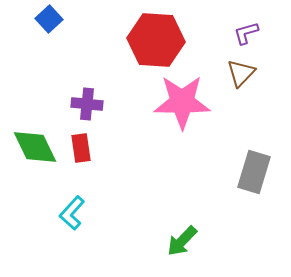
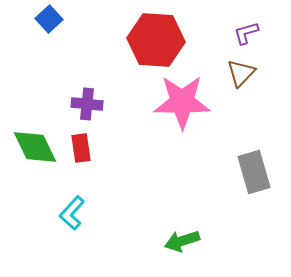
gray rectangle: rotated 33 degrees counterclockwise
green arrow: rotated 28 degrees clockwise
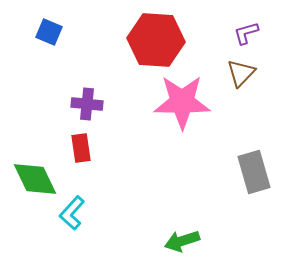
blue square: moved 13 px down; rotated 24 degrees counterclockwise
green diamond: moved 32 px down
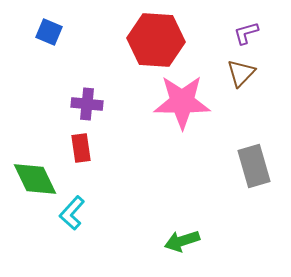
gray rectangle: moved 6 px up
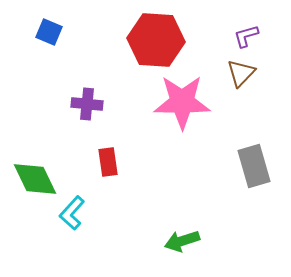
purple L-shape: moved 3 px down
red rectangle: moved 27 px right, 14 px down
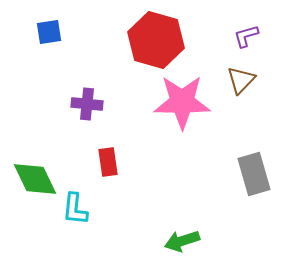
blue square: rotated 32 degrees counterclockwise
red hexagon: rotated 12 degrees clockwise
brown triangle: moved 7 px down
gray rectangle: moved 8 px down
cyan L-shape: moved 3 px right, 4 px up; rotated 36 degrees counterclockwise
